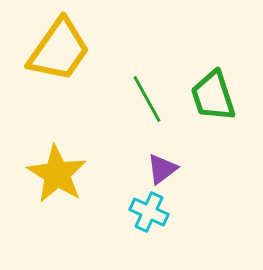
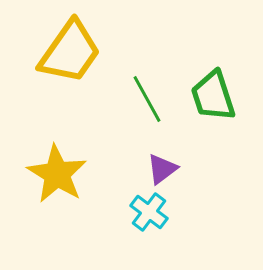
yellow trapezoid: moved 11 px right, 2 px down
cyan cross: rotated 12 degrees clockwise
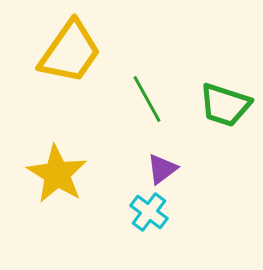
green trapezoid: moved 12 px right, 9 px down; rotated 54 degrees counterclockwise
